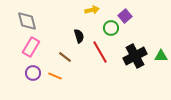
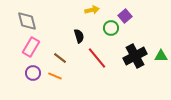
red line: moved 3 px left, 6 px down; rotated 10 degrees counterclockwise
brown line: moved 5 px left, 1 px down
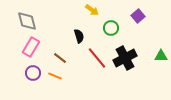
yellow arrow: rotated 48 degrees clockwise
purple square: moved 13 px right
black cross: moved 10 px left, 2 px down
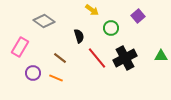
gray diamond: moved 17 px right; rotated 40 degrees counterclockwise
pink rectangle: moved 11 px left
orange line: moved 1 px right, 2 px down
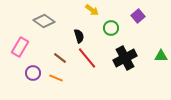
red line: moved 10 px left
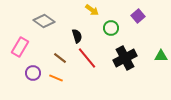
black semicircle: moved 2 px left
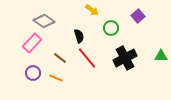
black semicircle: moved 2 px right
pink rectangle: moved 12 px right, 4 px up; rotated 12 degrees clockwise
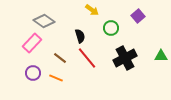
black semicircle: moved 1 px right
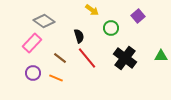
black semicircle: moved 1 px left
black cross: rotated 25 degrees counterclockwise
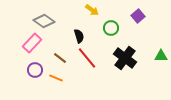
purple circle: moved 2 px right, 3 px up
